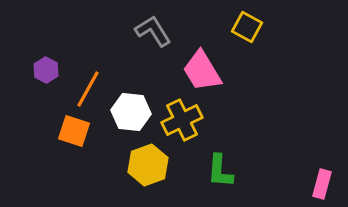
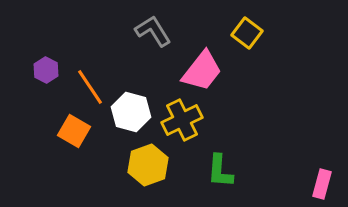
yellow square: moved 6 px down; rotated 8 degrees clockwise
pink trapezoid: rotated 111 degrees counterclockwise
orange line: moved 2 px right, 2 px up; rotated 63 degrees counterclockwise
white hexagon: rotated 9 degrees clockwise
orange square: rotated 12 degrees clockwise
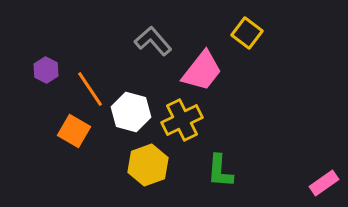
gray L-shape: moved 10 px down; rotated 9 degrees counterclockwise
orange line: moved 2 px down
pink rectangle: moved 2 px right, 1 px up; rotated 40 degrees clockwise
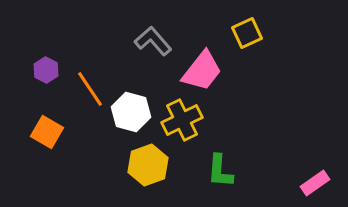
yellow square: rotated 28 degrees clockwise
orange square: moved 27 px left, 1 px down
pink rectangle: moved 9 px left
